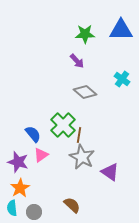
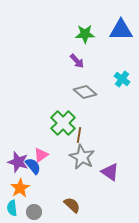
green cross: moved 2 px up
blue semicircle: moved 32 px down
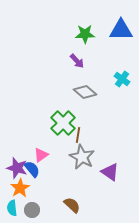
brown line: moved 1 px left
purple star: moved 1 px left, 6 px down
blue semicircle: moved 1 px left, 3 px down
gray circle: moved 2 px left, 2 px up
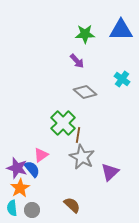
purple triangle: rotated 42 degrees clockwise
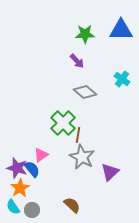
cyan semicircle: moved 1 px right, 1 px up; rotated 28 degrees counterclockwise
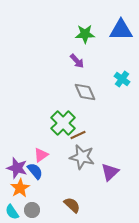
gray diamond: rotated 25 degrees clockwise
brown line: rotated 56 degrees clockwise
gray star: rotated 15 degrees counterclockwise
blue semicircle: moved 3 px right, 2 px down
cyan semicircle: moved 1 px left, 5 px down
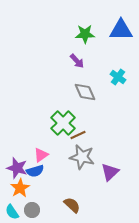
cyan cross: moved 4 px left, 2 px up
blue semicircle: rotated 114 degrees clockwise
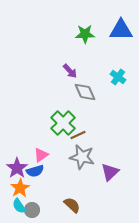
purple arrow: moved 7 px left, 10 px down
purple star: rotated 20 degrees clockwise
cyan semicircle: moved 7 px right, 6 px up
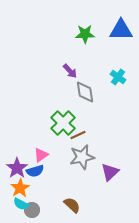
gray diamond: rotated 15 degrees clockwise
gray star: rotated 25 degrees counterclockwise
cyan semicircle: moved 2 px right, 2 px up; rotated 28 degrees counterclockwise
